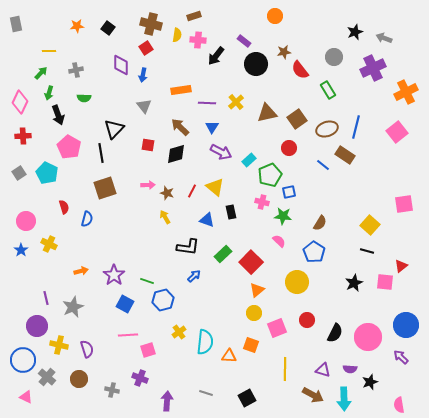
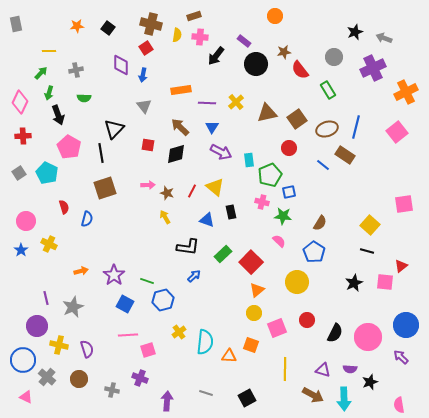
pink cross at (198, 40): moved 2 px right, 3 px up
cyan rectangle at (249, 160): rotated 56 degrees counterclockwise
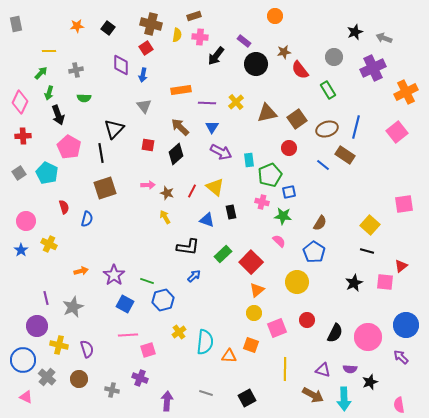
black diamond at (176, 154): rotated 25 degrees counterclockwise
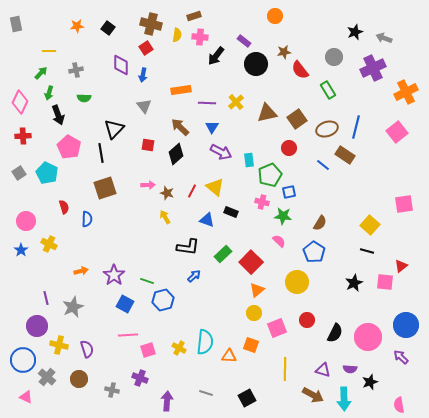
black rectangle at (231, 212): rotated 56 degrees counterclockwise
blue semicircle at (87, 219): rotated 14 degrees counterclockwise
yellow cross at (179, 332): moved 16 px down; rotated 24 degrees counterclockwise
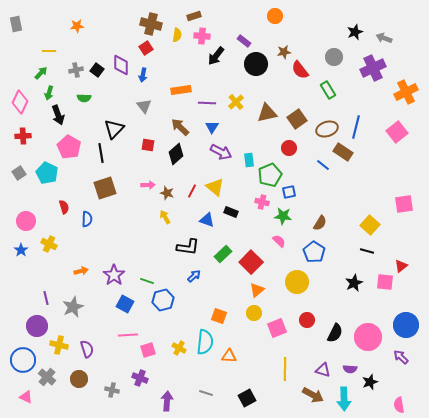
black square at (108, 28): moved 11 px left, 42 px down
pink cross at (200, 37): moved 2 px right, 1 px up
brown rectangle at (345, 155): moved 2 px left, 3 px up
orange square at (251, 345): moved 32 px left, 29 px up
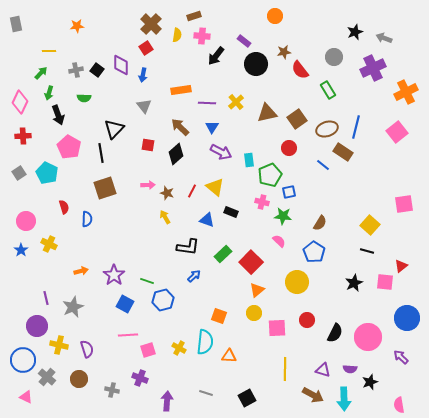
brown cross at (151, 24): rotated 30 degrees clockwise
blue circle at (406, 325): moved 1 px right, 7 px up
pink square at (277, 328): rotated 18 degrees clockwise
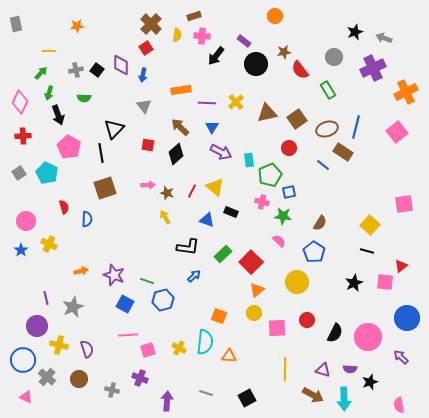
purple star at (114, 275): rotated 15 degrees counterclockwise
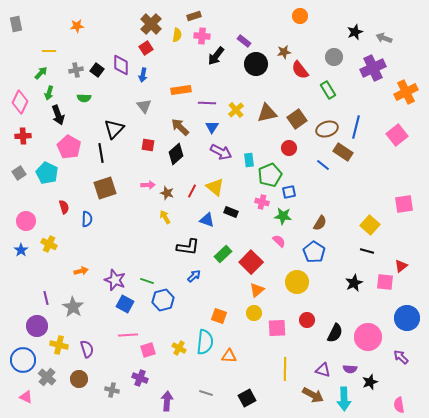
orange circle at (275, 16): moved 25 px right
yellow cross at (236, 102): moved 8 px down
pink square at (397, 132): moved 3 px down
purple star at (114, 275): moved 1 px right, 5 px down
gray star at (73, 307): rotated 15 degrees counterclockwise
